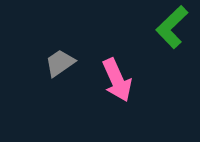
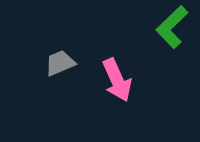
gray trapezoid: rotated 12 degrees clockwise
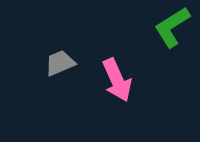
green L-shape: rotated 12 degrees clockwise
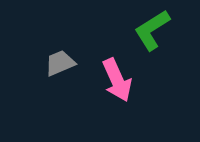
green L-shape: moved 20 px left, 3 px down
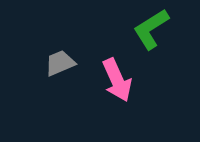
green L-shape: moved 1 px left, 1 px up
